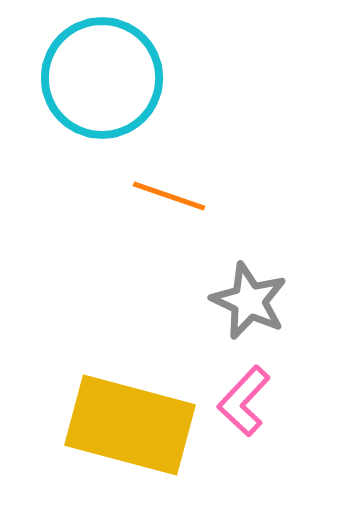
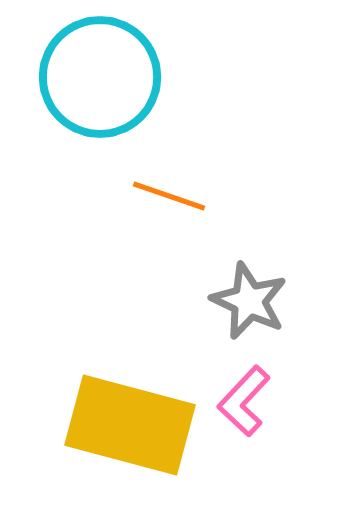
cyan circle: moved 2 px left, 1 px up
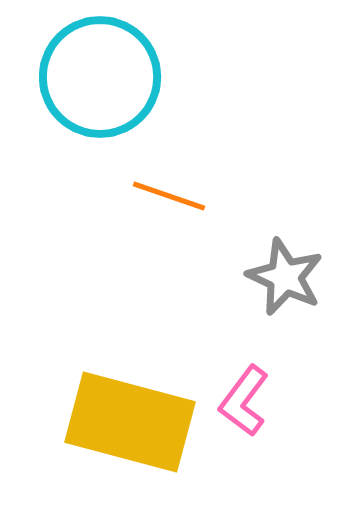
gray star: moved 36 px right, 24 px up
pink L-shape: rotated 6 degrees counterclockwise
yellow rectangle: moved 3 px up
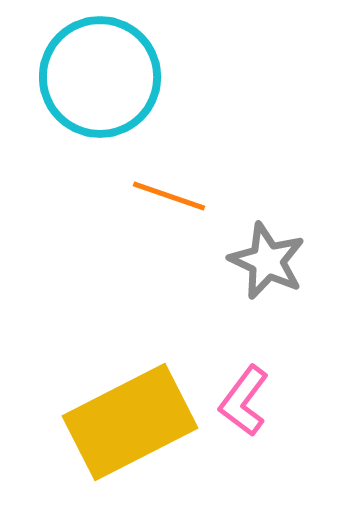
gray star: moved 18 px left, 16 px up
yellow rectangle: rotated 42 degrees counterclockwise
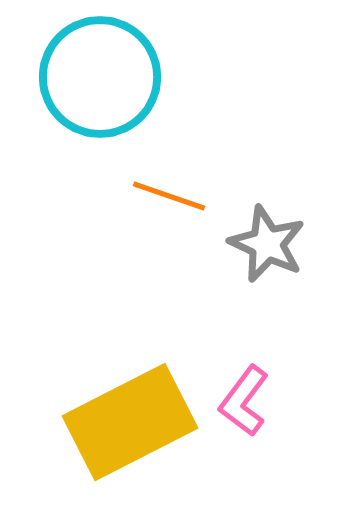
gray star: moved 17 px up
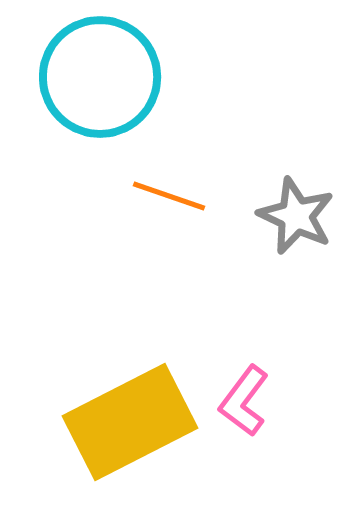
gray star: moved 29 px right, 28 px up
